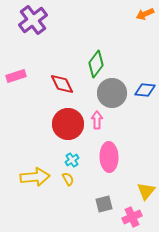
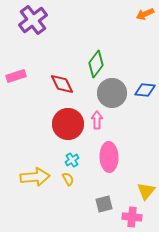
pink cross: rotated 30 degrees clockwise
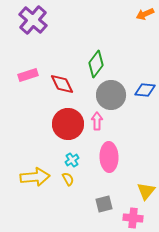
purple cross: rotated 12 degrees counterclockwise
pink rectangle: moved 12 px right, 1 px up
gray circle: moved 1 px left, 2 px down
pink arrow: moved 1 px down
pink cross: moved 1 px right, 1 px down
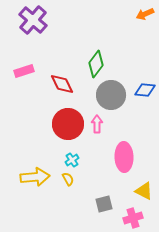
pink rectangle: moved 4 px left, 4 px up
pink arrow: moved 3 px down
pink ellipse: moved 15 px right
yellow triangle: moved 2 px left; rotated 42 degrees counterclockwise
pink cross: rotated 24 degrees counterclockwise
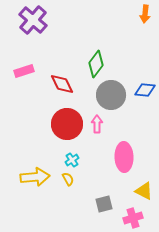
orange arrow: rotated 60 degrees counterclockwise
red circle: moved 1 px left
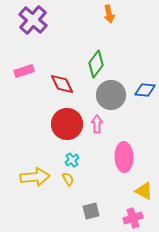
orange arrow: moved 36 px left; rotated 18 degrees counterclockwise
gray square: moved 13 px left, 7 px down
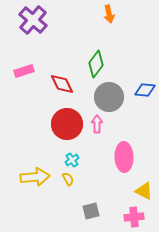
gray circle: moved 2 px left, 2 px down
pink cross: moved 1 px right, 1 px up; rotated 12 degrees clockwise
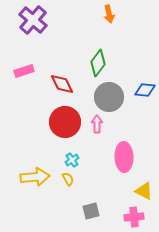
green diamond: moved 2 px right, 1 px up
red circle: moved 2 px left, 2 px up
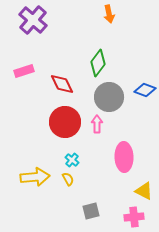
blue diamond: rotated 15 degrees clockwise
cyan cross: rotated 16 degrees counterclockwise
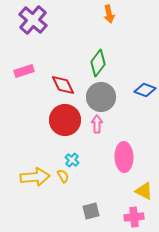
red diamond: moved 1 px right, 1 px down
gray circle: moved 8 px left
red circle: moved 2 px up
yellow semicircle: moved 5 px left, 3 px up
